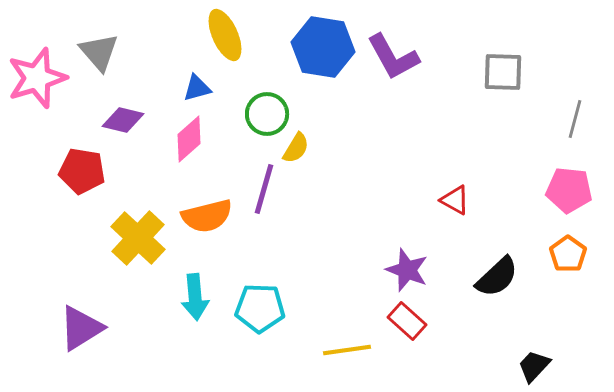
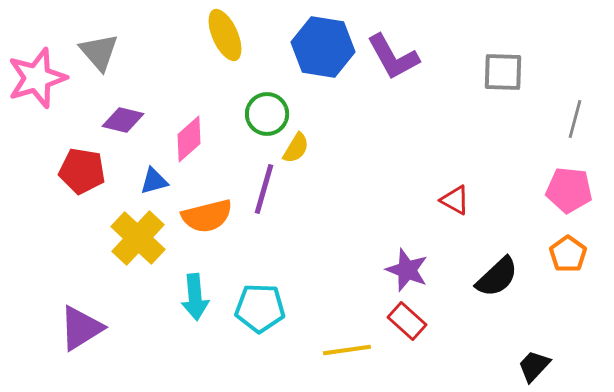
blue triangle: moved 43 px left, 93 px down
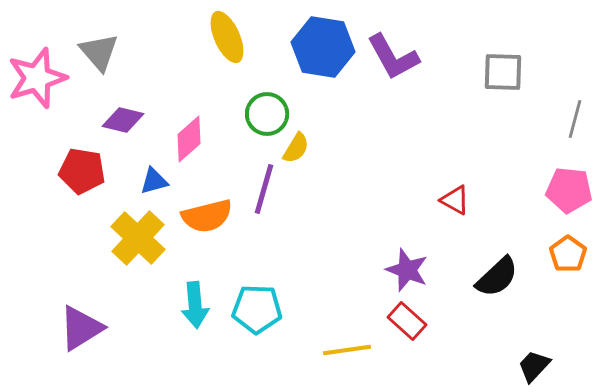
yellow ellipse: moved 2 px right, 2 px down
cyan arrow: moved 8 px down
cyan pentagon: moved 3 px left, 1 px down
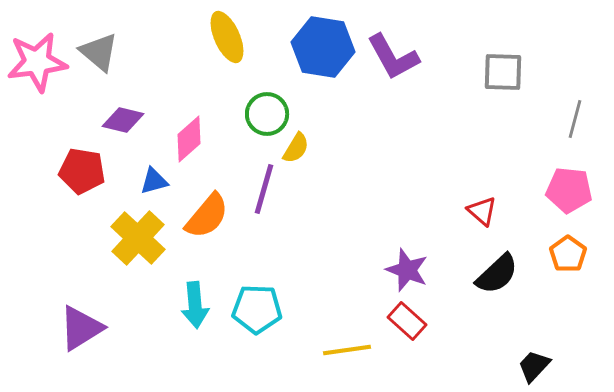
gray triangle: rotated 9 degrees counterclockwise
pink star: moved 16 px up; rotated 10 degrees clockwise
red triangle: moved 27 px right, 11 px down; rotated 12 degrees clockwise
orange semicircle: rotated 36 degrees counterclockwise
black semicircle: moved 3 px up
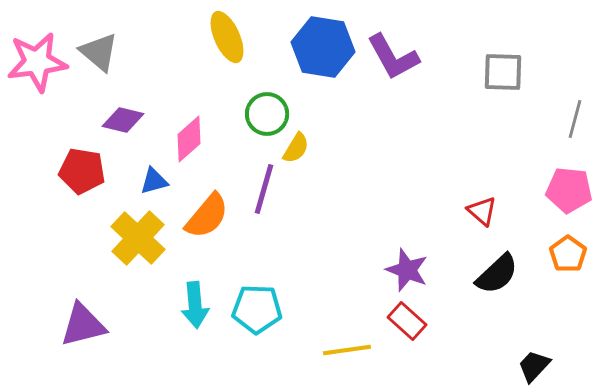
purple triangle: moved 2 px right, 3 px up; rotated 18 degrees clockwise
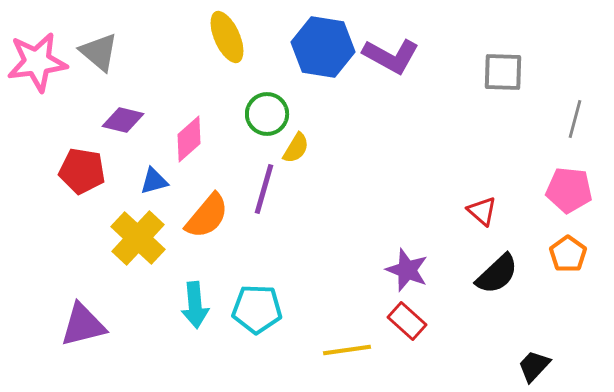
purple L-shape: moved 2 px left, 1 px up; rotated 32 degrees counterclockwise
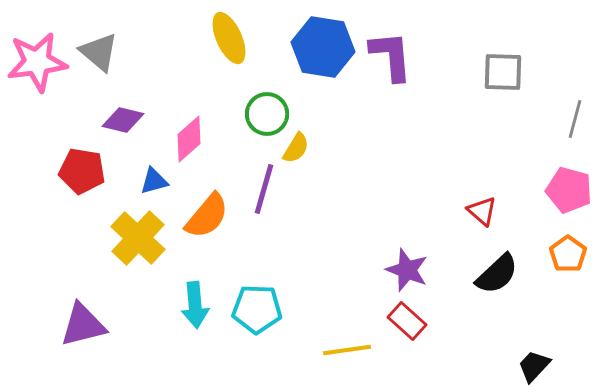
yellow ellipse: moved 2 px right, 1 px down
purple L-shape: rotated 124 degrees counterclockwise
pink pentagon: rotated 9 degrees clockwise
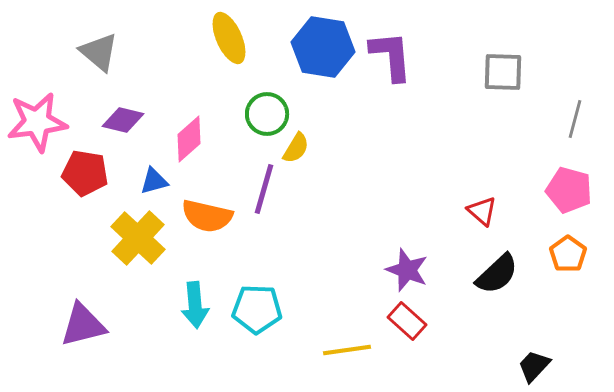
pink star: moved 60 px down
red pentagon: moved 3 px right, 2 px down
orange semicircle: rotated 63 degrees clockwise
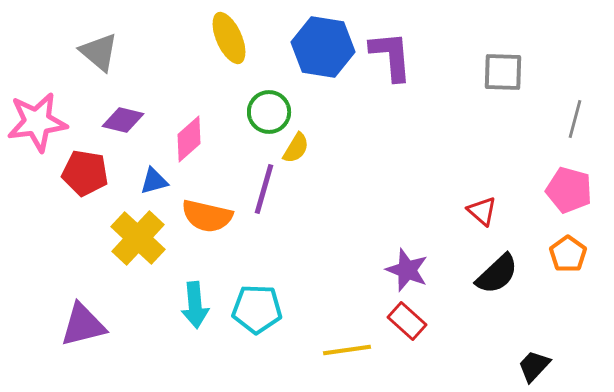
green circle: moved 2 px right, 2 px up
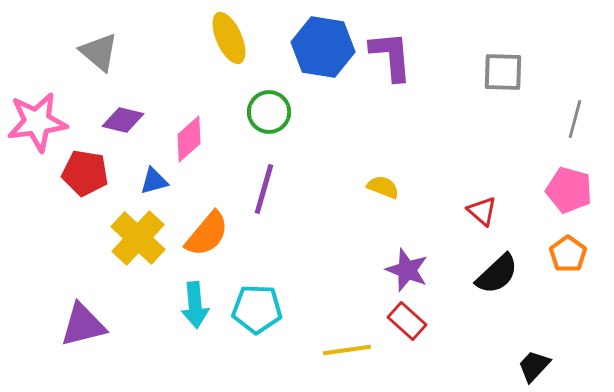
yellow semicircle: moved 87 px right, 39 px down; rotated 100 degrees counterclockwise
orange semicircle: moved 18 px down; rotated 63 degrees counterclockwise
